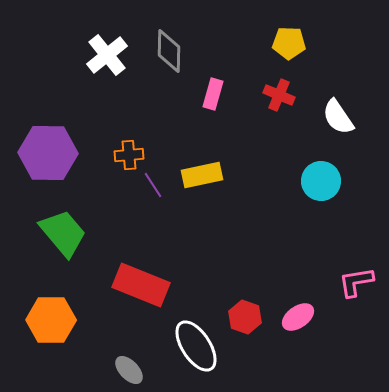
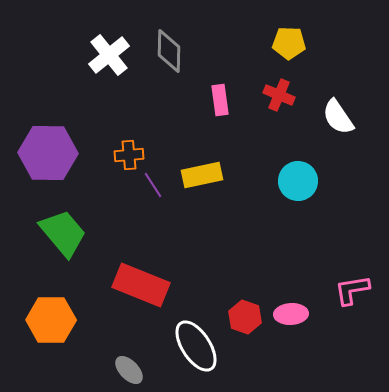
white cross: moved 2 px right
pink rectangle: moved 7 px right, 6 px down; rotated 24 degrees counterclockwise
cyan circle: moved 23 px left
pink L-shape: moved 4 px left, 8 px down
pink ellipse: moved 7 px left, 3 px up; rotated 32 degrees clockwise
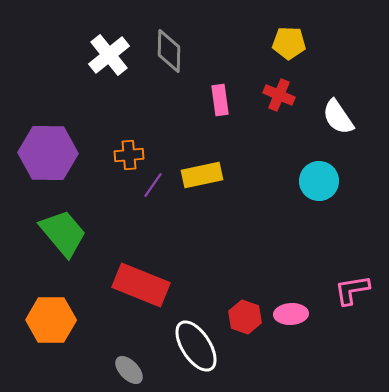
cyan circle: moved 21 px right
purple line: rotated 68 degrees clockwise
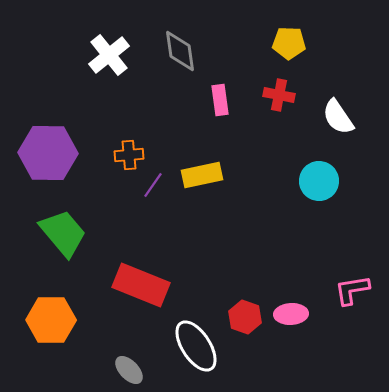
gray diamond: moved 11 px right; rotated 9 degrees counterclockwise
red cross: rotated 12 degrees counterclockwise
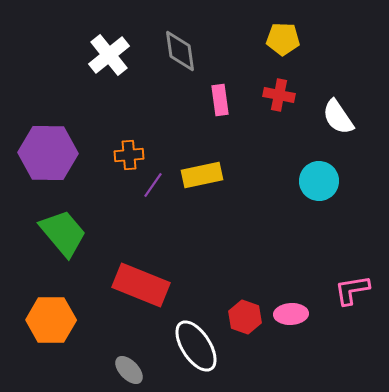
yellow pentagon: moved 6 px left, 4 px up
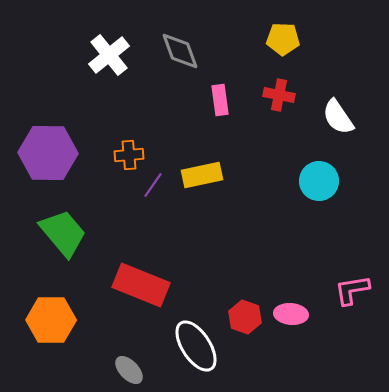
gray diamond: rotated 12 degrees counterclockwise
pink ellipse: rotated 8 degrees clockwise
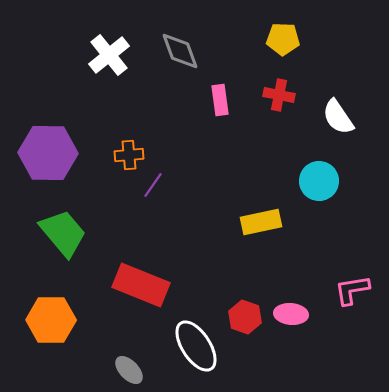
yellow rectangle: moved 59 px right, 47 px down
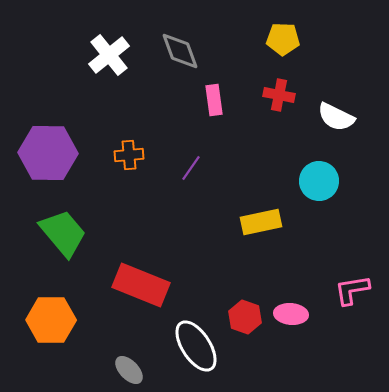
pink rectangle: moved 6 px left
white semicircle: moved 2 px left; rotated 30 degrees counterclockwise
purple line: moved 38 px right, 17 px up
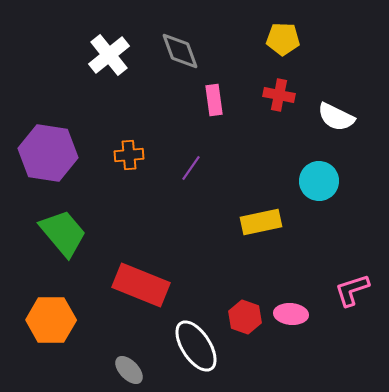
purple hexagon: rotated 8 degrees clockwise
pink L-shape: rotated 9 degrees counterclockwise
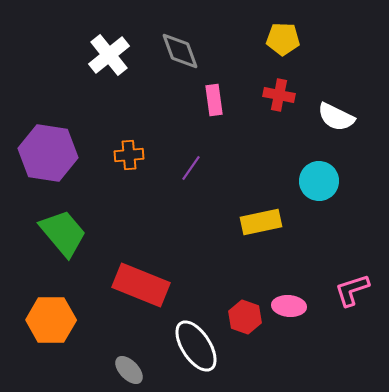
pink ellipse: moved 2 px left, 8 px up
